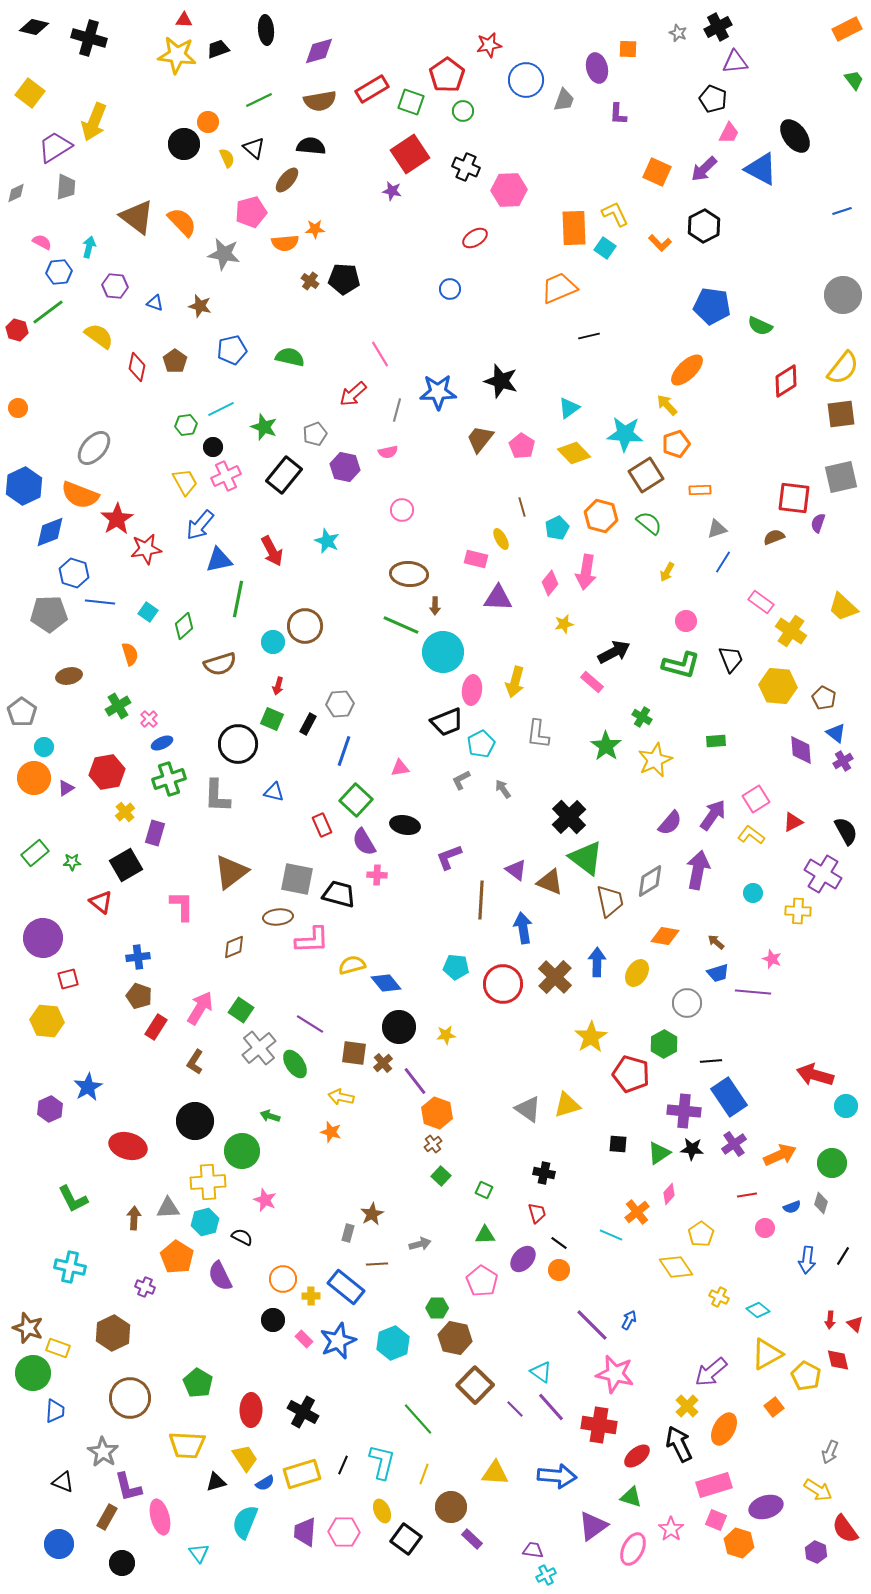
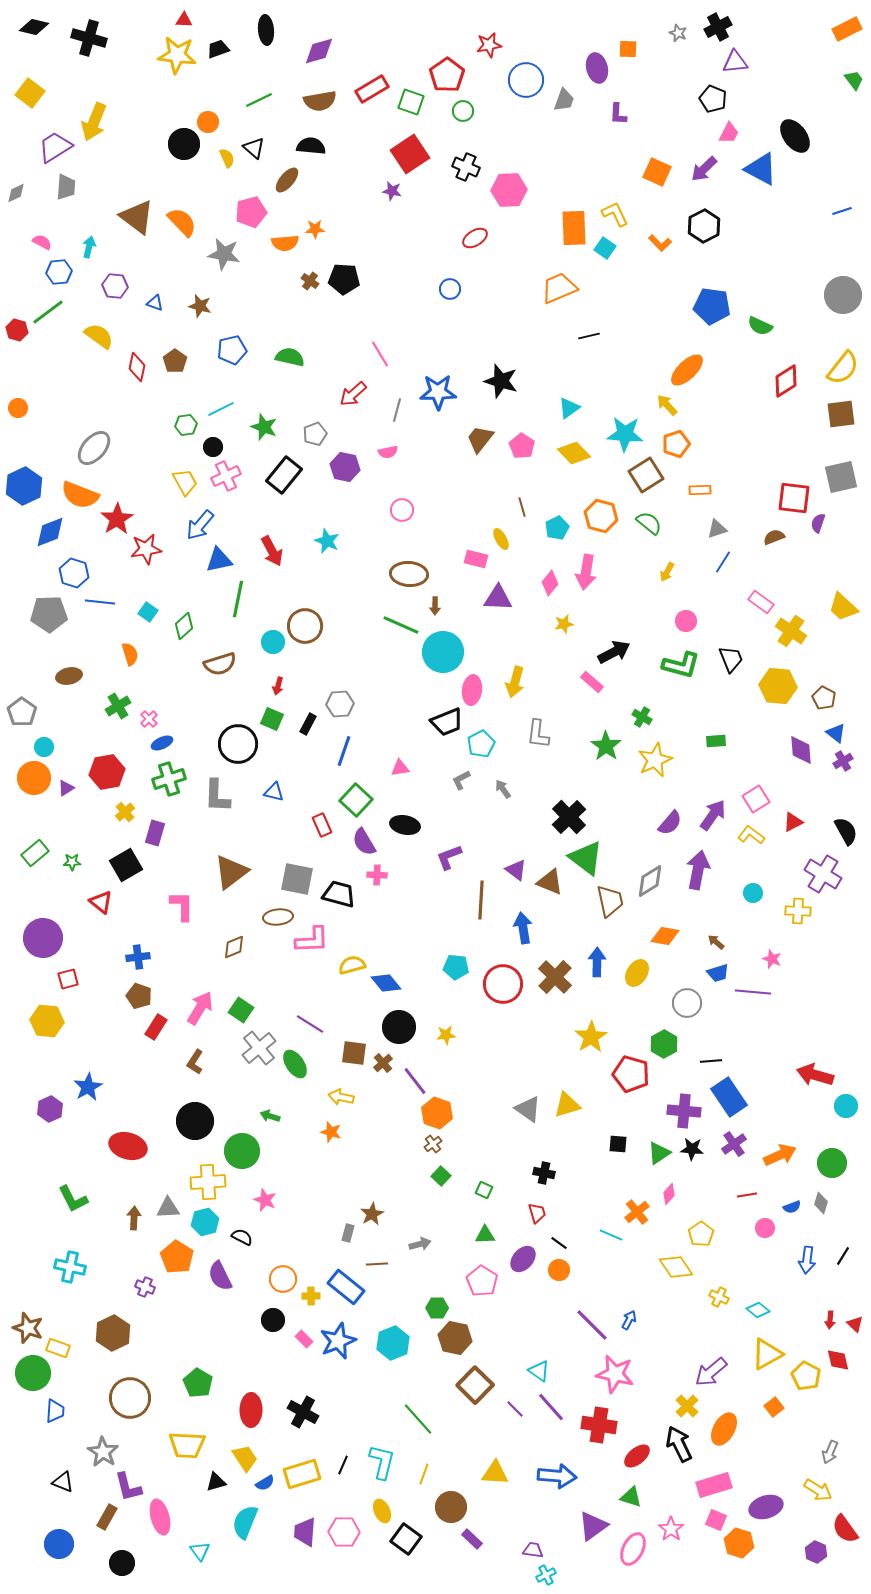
cyan triangle at (541, 1372): moved 2 px left, 1 px up
cyan triangle at (199, 1553): moved 1 px right, 2 px up
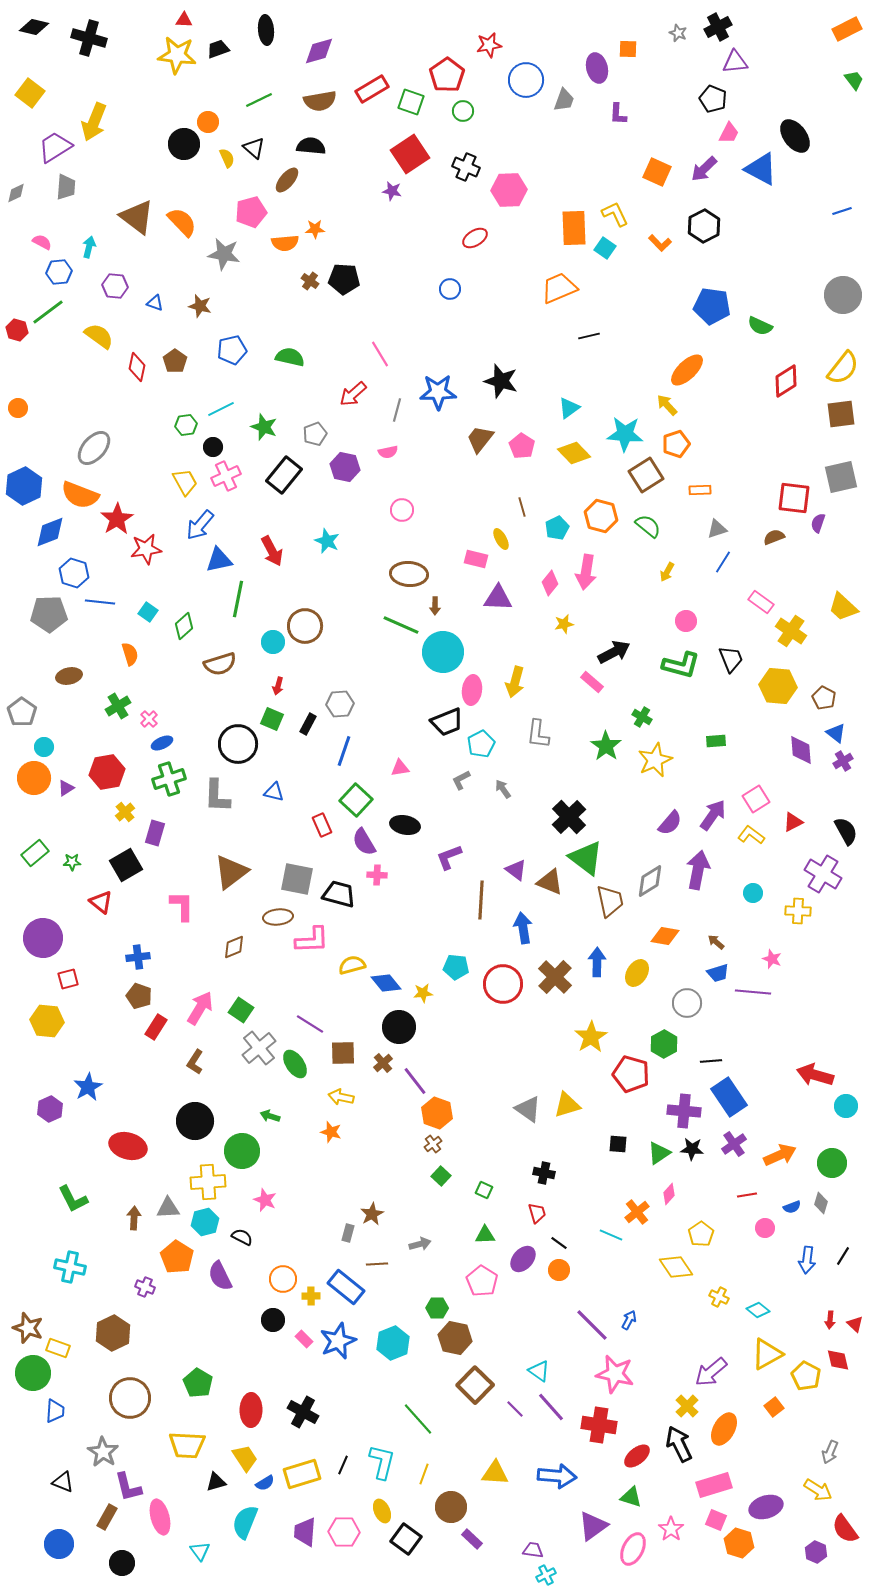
green semicircle at (649, 523): moved 1 px left, 3 px down
yellow star at (446, 1035): moved 23 px left, 42 px up
brown square at (354, 1053): moved 11 px left; rotated 8 degrees counterclockwise
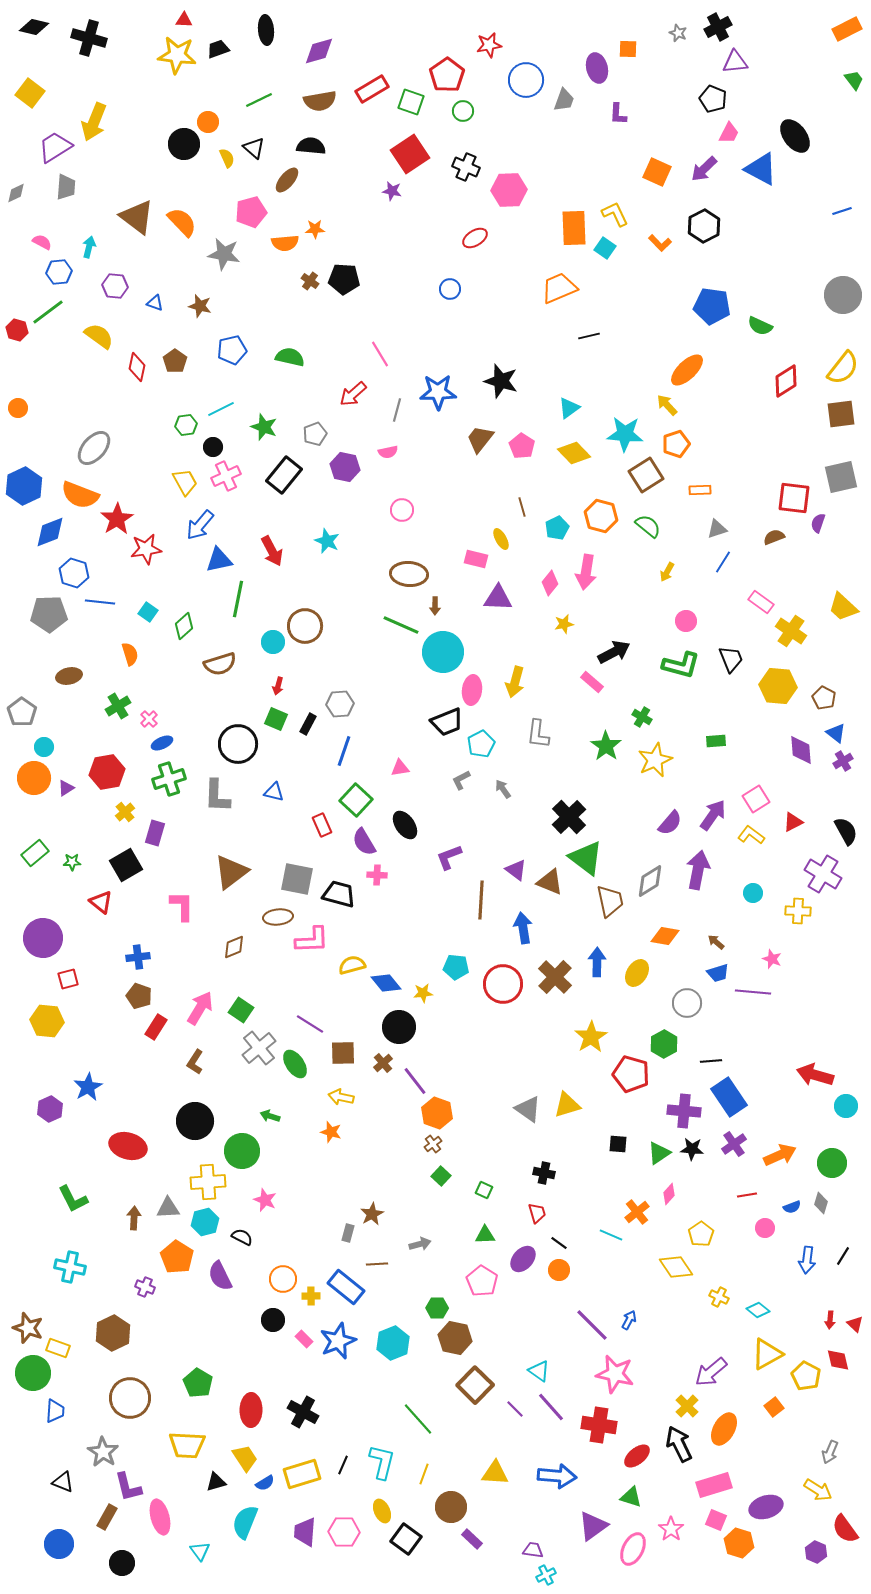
green square at (272, 719): moved 4 px right
black ellipse at (405, 825): rotated 44 degrees clockwise
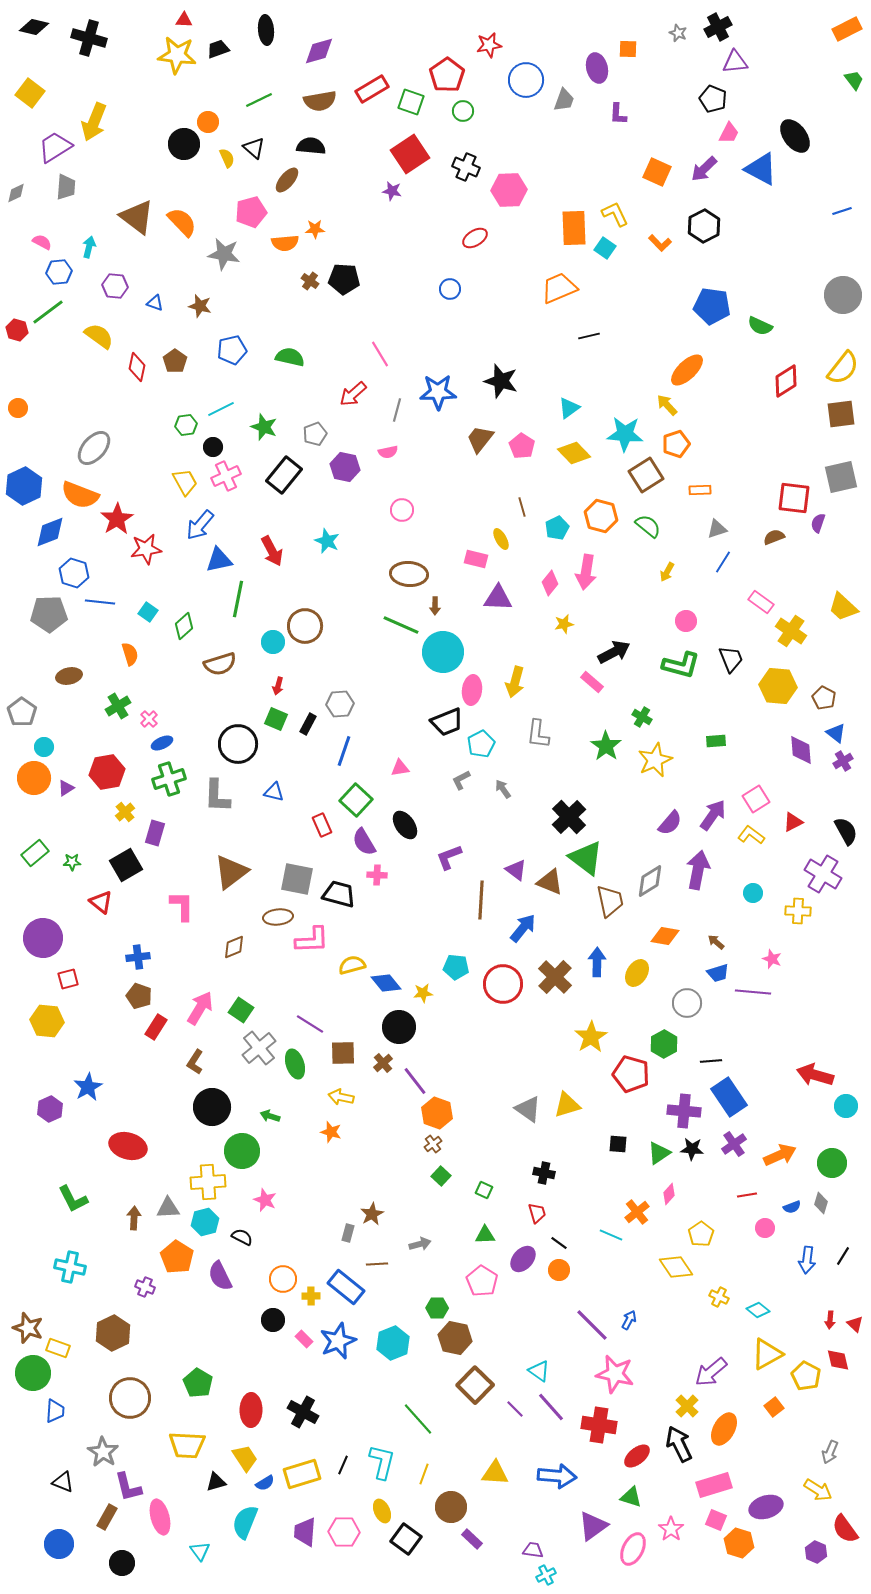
blue arrow at (523, 928): rotated 48 degrees clockwise
green ellipse at (295, 1064): rotated 16 degrees clockwise
black circle at (195, 1121): moved 17 px right, 14 px up
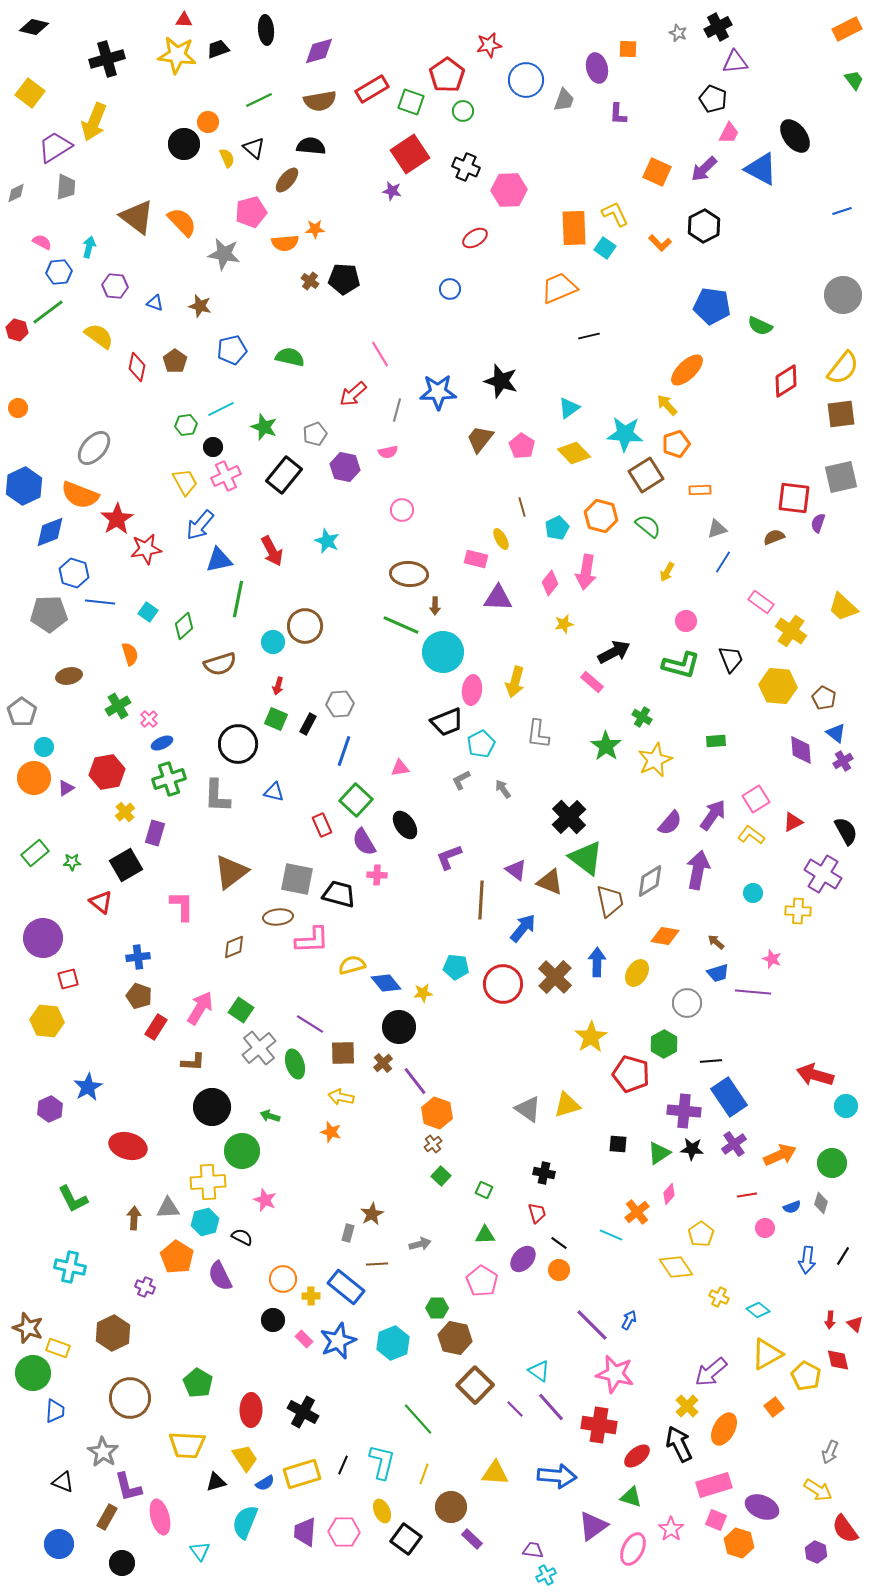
black cross at (89, 38): moved 18 px right, 21 px down; rotated 32 degrees counterclockwise
brown L-shape at (195, 1062): moved 2 px left; rotated 120 degrees counterclockwise
purple ellipse at (766, 1507): moved 4 px left; rotated 40 degrees clockwise
